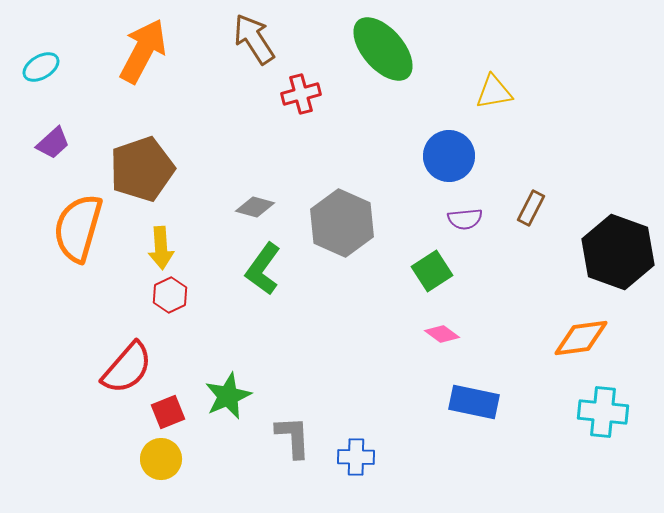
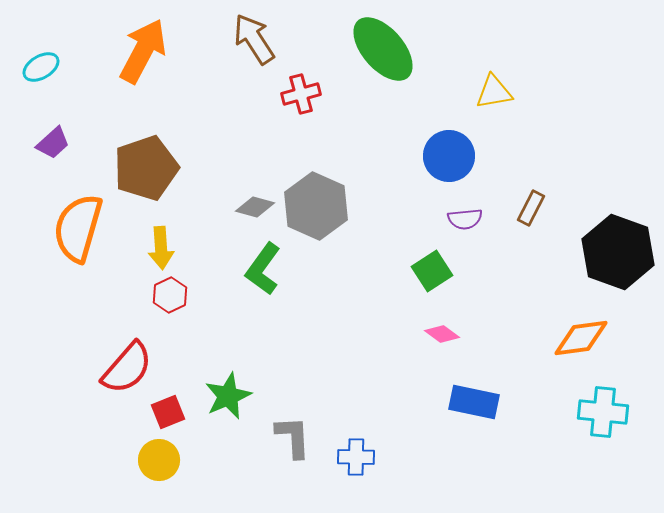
brown pentagon: moved 4 px right, 1 px up
gray hexagon: moved 26 px left, 17 px up
yellow circle: moved 2 px left, 1 px down
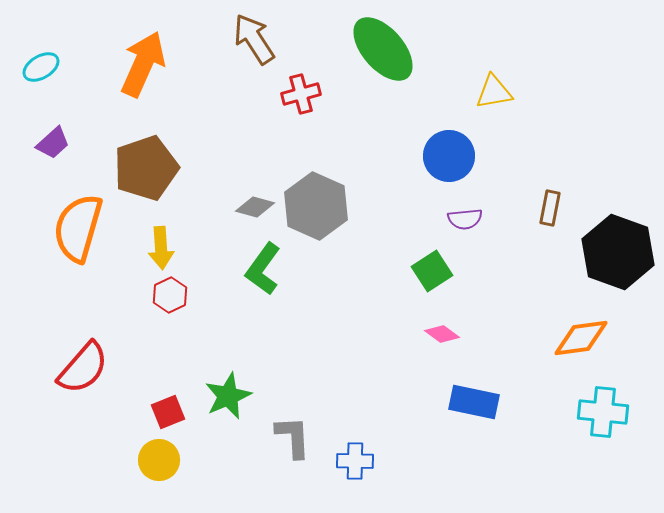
orange arrow: moved 13 px down; rotated 4 degrees counterclockwise
brown rectangle: moved 19 px right; rotated 16 degrees counterclockwise
red semicircle: moved 44 px left
blue cross: moved 1 px left, 4 px down
